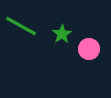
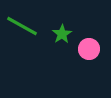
green line: moved 1 px right
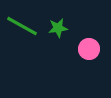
green star: moved 4 px left, 6 px up; rotated 24 degrees clockwise
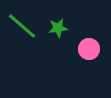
green line: rotated 12 degrees clockwise
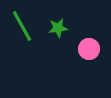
green line: rotated 20 degrees clockwise
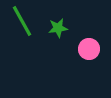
green line: moved 5 px up
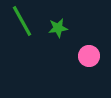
pink circle: moved 7 px down
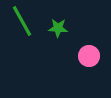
green star: rotated 12 degrees clockwise
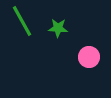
pink circle: moved 1 px down
